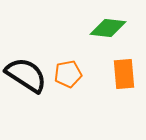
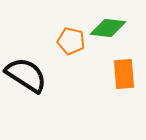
orange pentagon: moved 3 px right, 33 px up; rotated 24 degrees clockwise
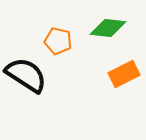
orange pentagon: moved 13 px left
orange rectangle: rotated 68 degrees clockwise
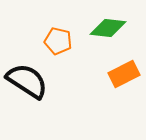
black semicircle: moved 1 px right, 6 px down
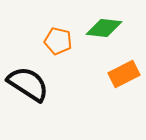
green diamond: moved 4 px left
black semicircle: moved 1 px right, 3 px down
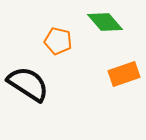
green diamond: moved 1 px right, 6 px up; rotated 42 degrees clockwise
orange rectangle: rotated 8 degrees clockwise
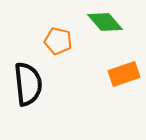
black semicircle: rotated 51 degrees clockwise
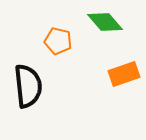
black semicircle: moved 2 px down
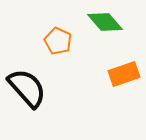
orange pentagon: rotated 12 degrees clockwise
black semicircle: moved 1 px left, 2 px down; rotated 36 degrees counterclockwise
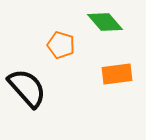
orange pentagon: moved 3 px right, 4 px down; rotated 8 degrees counterclockwise
orange rectangle: moved 7 px left; rotated 12 degrees clockwise
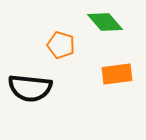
black semicircle: moved 3 px right; rotated 138 degrees clockwise
